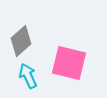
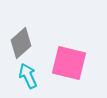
gray diamond: moved 2 px down
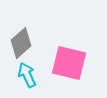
cyan arrow: moved 1 px left, 1 px up
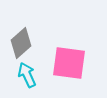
pink square: rotated 6 degrees counterclockwise
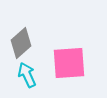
pink square: rotated 12 degrees counterclockwise
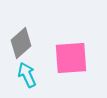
pink square: moved 2 px right, 5 px up
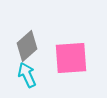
gray diamond: moved 6 px right, 3 px down
